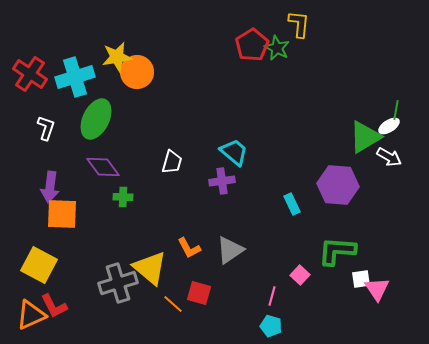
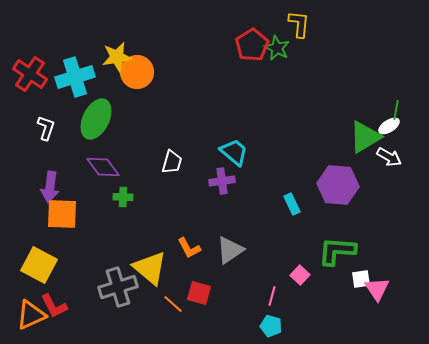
gray cross: moved 4 px down
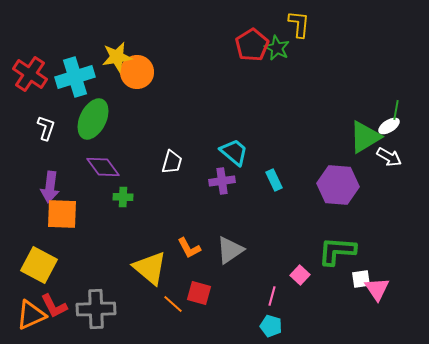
green ellipse: moved 3 px left
cyan rectangle: moved 18 px left, 24 px up
gray cross: moved 22 px left, 22 px down; rotated 15 degrees clockwise
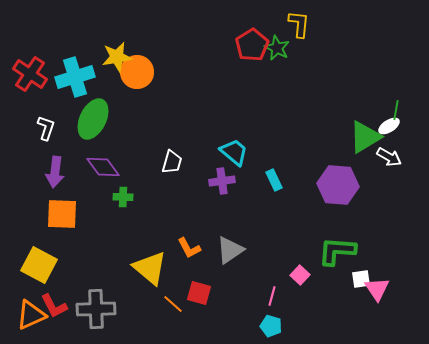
purple arrow: moved 5 px right, 15 px up
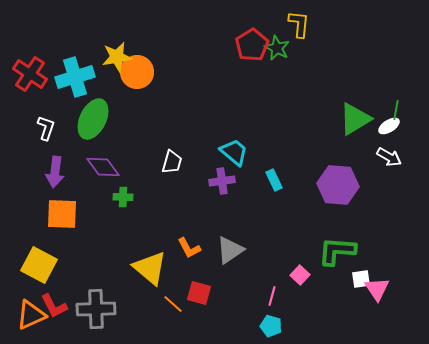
green triangle: moved 10 px left, 18 px up
